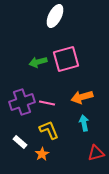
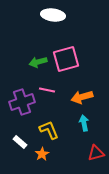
white ellipse: moved 2 px left, 1 px up; rotated 70 degrees clockwise
pink line: moved 13 px up
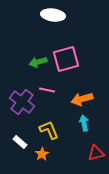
orange arrow: moved 2 px down
purple cross: rotated 35 degrees counterclockwise
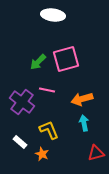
green arrow: rotated 30 degrees counterclockwise
orange star: rotated 16 degrees counterclockwise
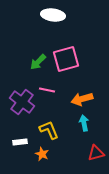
white rectangle: rotated 48 degrees counterclockwise
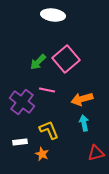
pink square: rotated 24 degrees counterclockwise
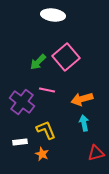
pink square: moved 2 px up
yellow L-shape: moved 3 px left
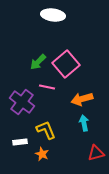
pink square: moved 7 px down
pink line: moved 3 px up
